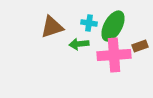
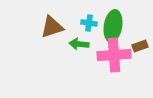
green ellipse: rotated 20 degrees counterclockwise
green arrow: rotated 12 degrees clockwise
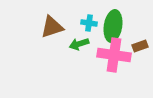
green arrow: rotated 24 degrees counterclockwise
pink cross: rotated 12 degrees clockwise
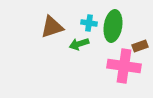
pink cross: moved 10 px right, 11 px down
